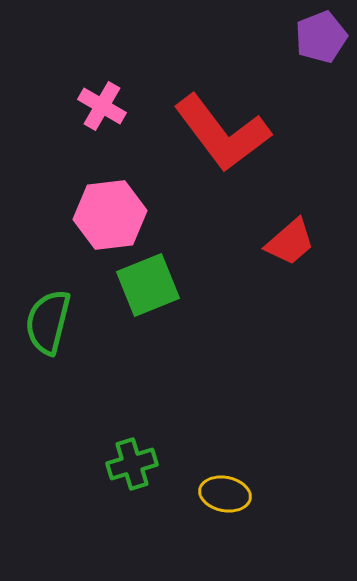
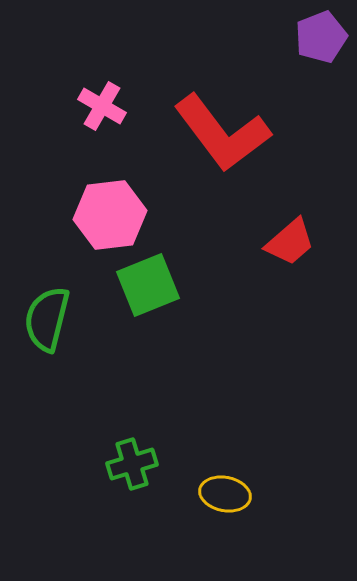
green semicircle: moved 1 px left, 3 px up
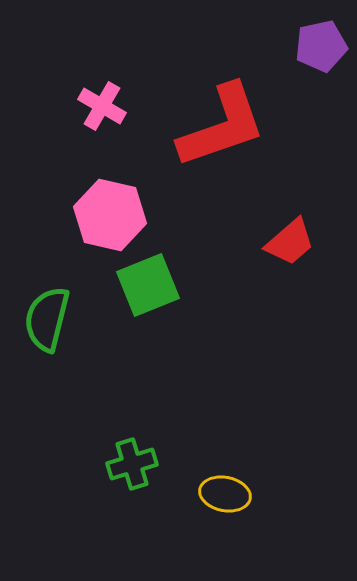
purple pentagon: moved 9 px down; rotated 9 degrees clockwise
red L-shape: moved 7 px up; rotated 72 degrees counterclockwise
pink hexagon: rotated 20 degrees clockwise
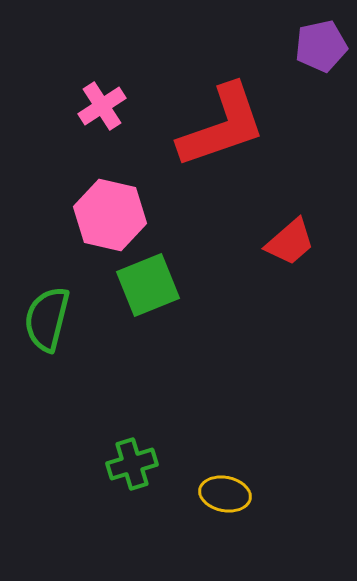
pink cross: rotated 27 degrees clockwise
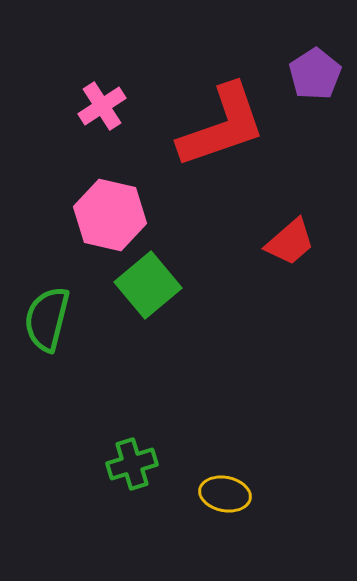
purple pentagon: moved 6 px left, 28 px down; rotated 21 degrees counterclockwise
green square: rotated 18 degrees counterclockwise
